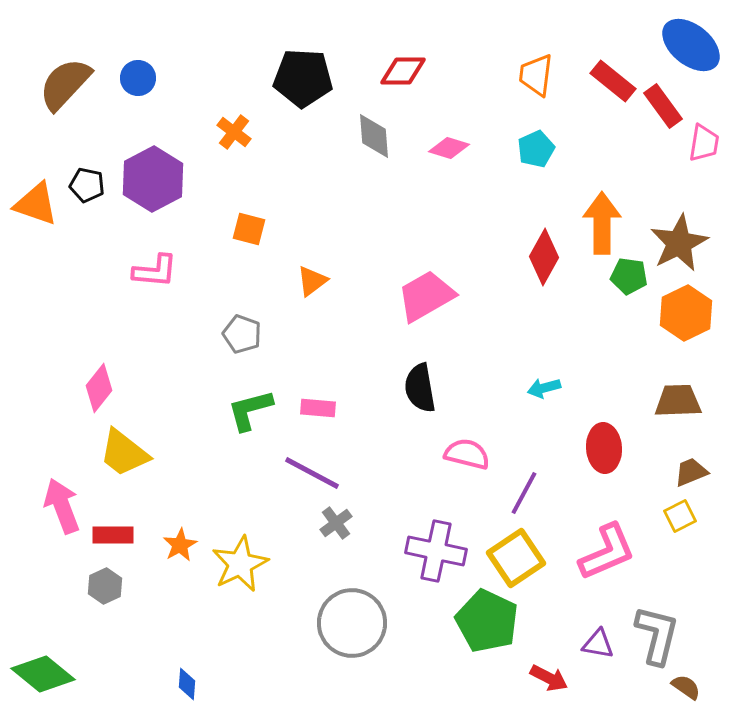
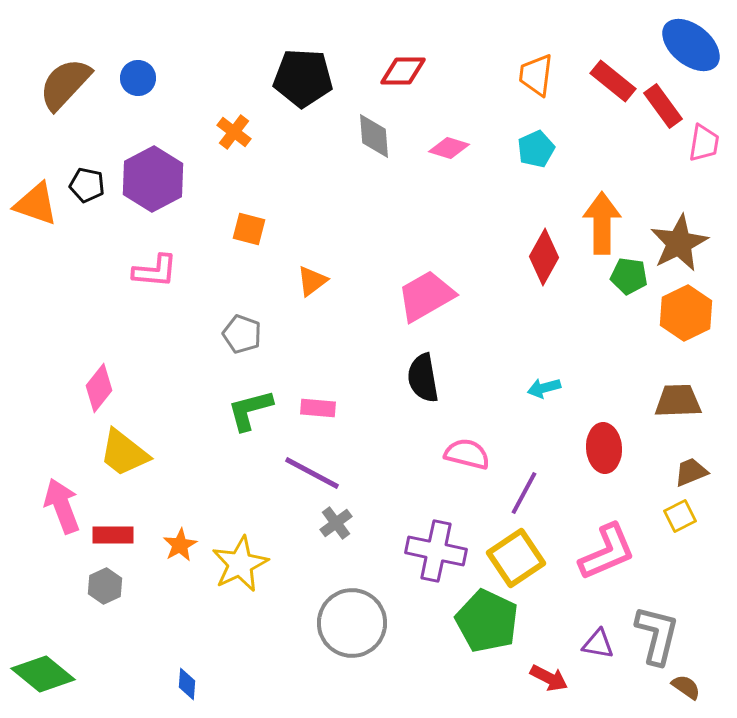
black semicircle at (420, 388): moved 3 px right, 10 px up
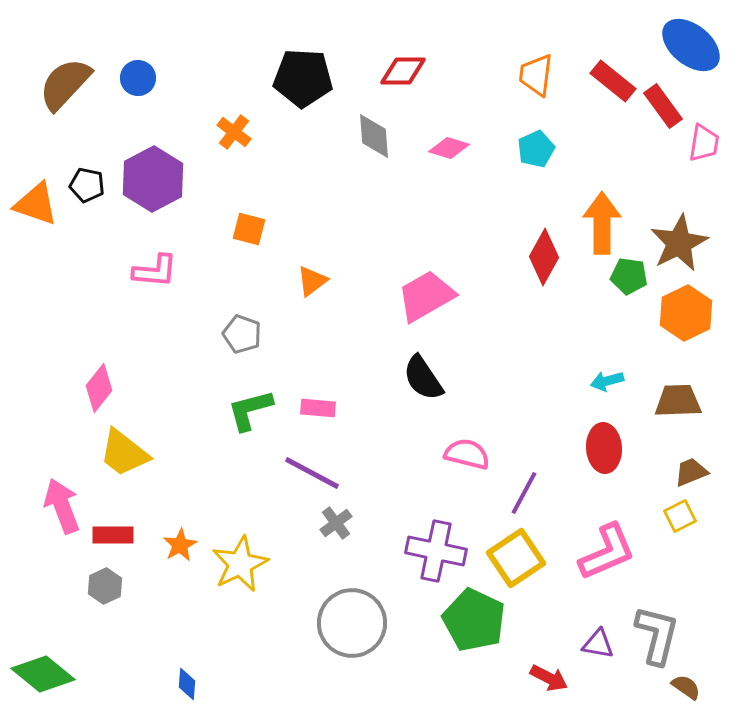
black semicircle at (423, 378): rotated 24 degrees counterclockwise
cyan arrow at (544, 388): moved 63 px right, 7 px up
green pentagon at (487, 621): moved 13 px left, 1 px up
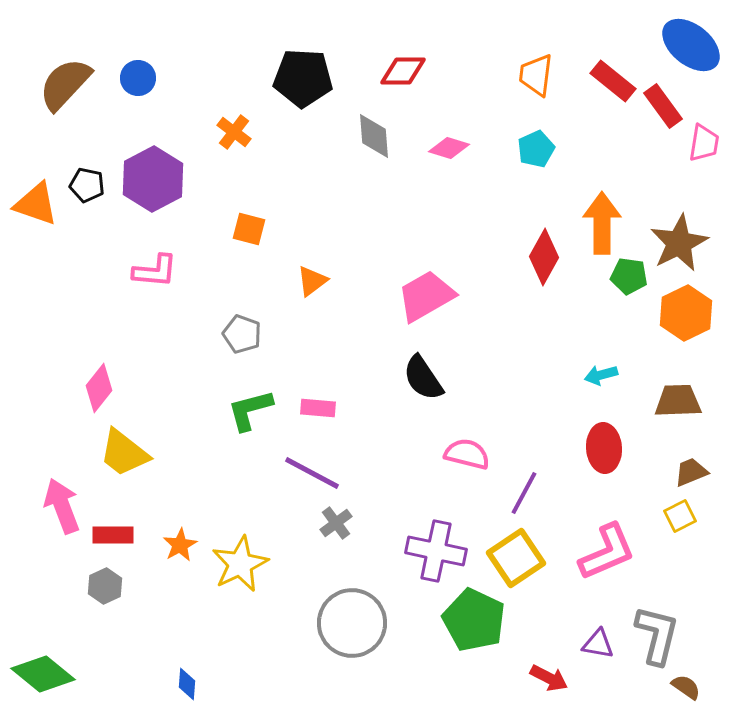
cyan arrow at (607, 381): moved 6 px left, 6 px up
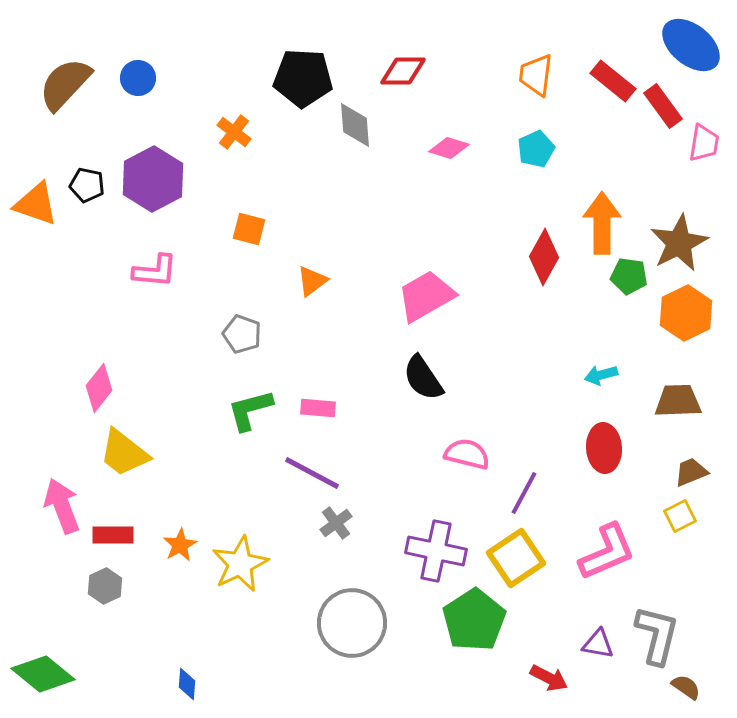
gray diamond at (374, 136): moved 19 px left, 11 px up
green pentagon at (474, 620): rotated 14 degrees clockwise
